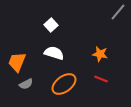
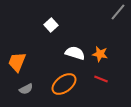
white semicircle: moved 21 px right
gray semicircle: moved 5 px down
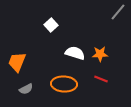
orange star: rotated 14 degrees counterclockwise
orange ellipse: rotated 40 degrees clockwise
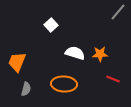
red line: moved 12 px right
gray semicircle: rotated 48 degrees counterclockwise
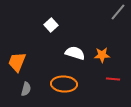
orange star: moved 2 px right, 1 px down
red line: rotated 16 degrees counterclockwise
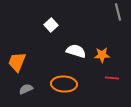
gray line: rotated 54 degrees counterclockwise
white semicircle: moved 1 px right, 2 px up
red line: moved 1 px left, 1 px up
gray semicircle: rotated 128 degrees counterclockwise
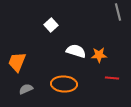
orange star: moved 3 px left
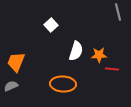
white semicircle: rotated 90 degrees clockwise
orange trapezoid: moved 1 px left
red line: moved 9 px up
orange ellipse: moved 1 px left
gray semicircle: moved 15 px left, 3 px up
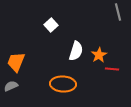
orange star: rotated 28 degrees counterclockwise
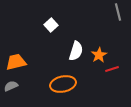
orange trapezoid: rotated 55 degrees clockwise
red line: rotated 24 degrees counterclockwise
orange ellipse: rotated 15 degrees counterclockwise
